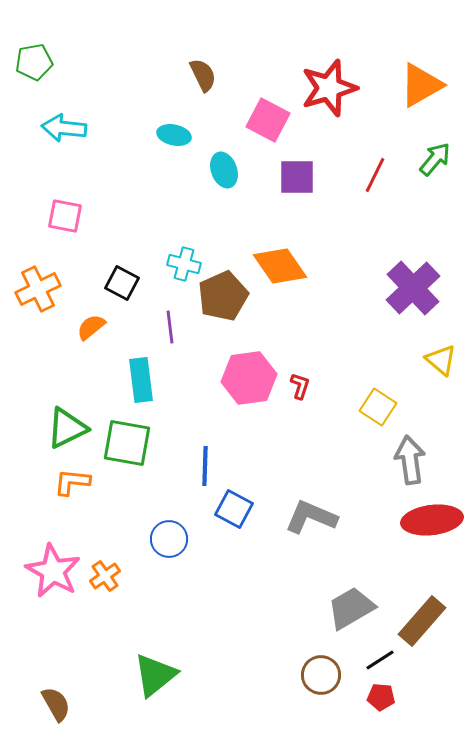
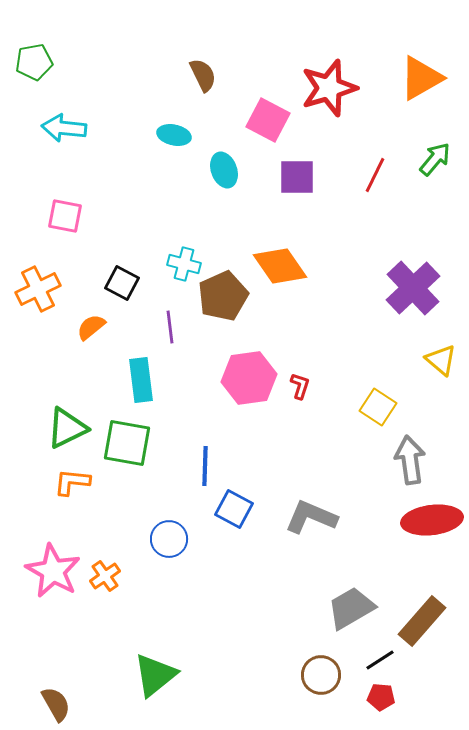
orange triangle at (421, 85): moved 7 px up
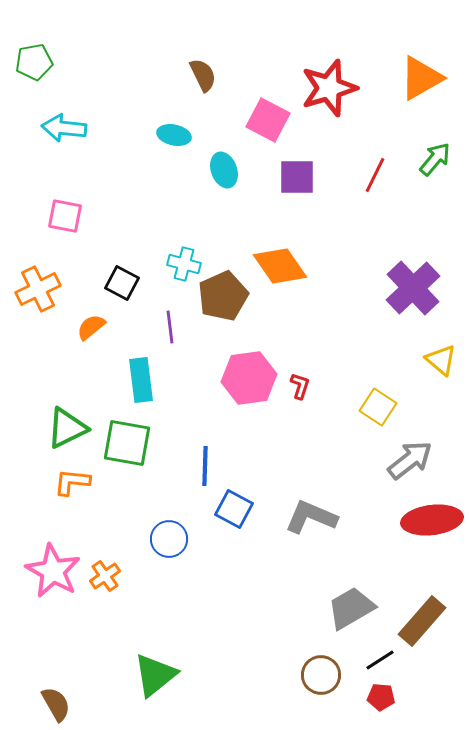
gray arrow at (410, 460): rotated 60 degrees clockwise
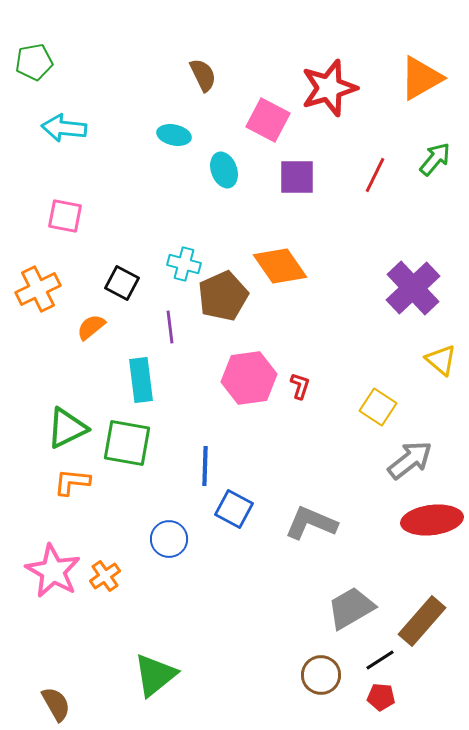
gray L-shape at (311, 517): moved 6 px down
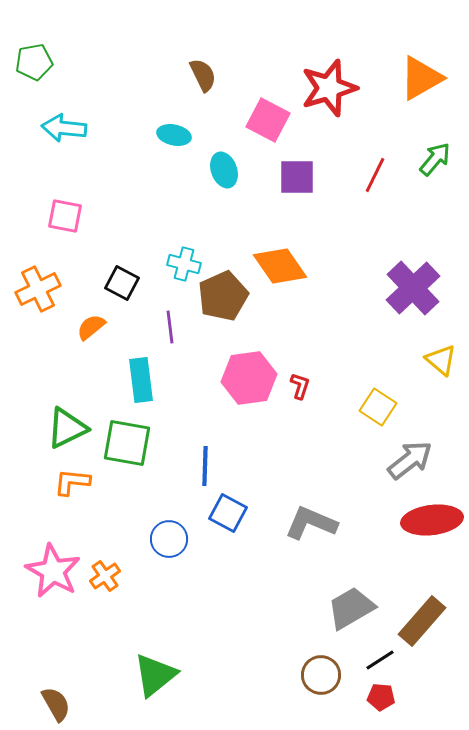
blue square at (234, 509): moved 6 px left, 4 px down
